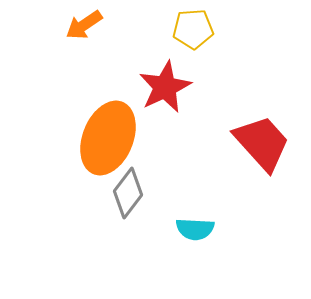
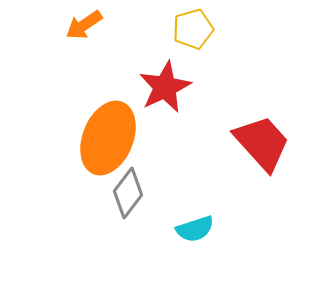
yellow pentagon: rotated 12 degrees counterclockwise
cyan semicircle: rotated 21 degrees counterclockwise
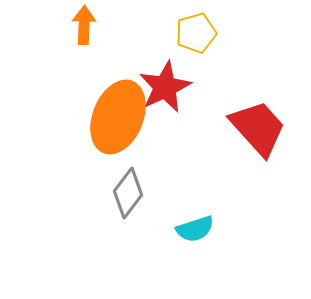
orange arrow: rotated 126 degrees clockwise
yellow pentagon: moved 3 px right, 4 px down
orange ellipse: moved 10 px right, 21 px up
red trapezoid: moved 4 px left, 15 px up
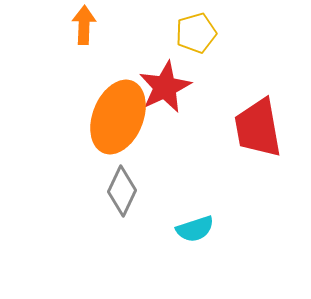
red trapezoid: rotated 148 degrees counterclockwise
gray diamond: moved 6 px left, 2 px up; rotated 12 degrees counterclockwise
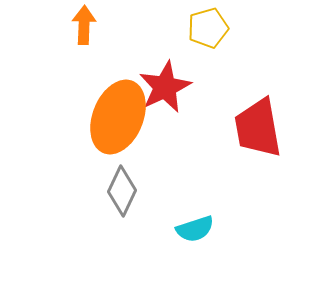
yellow pentagon: moved 12 px right, 5 px up
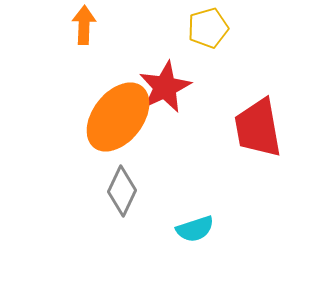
orange ellipse: rotated 16 degrees clockwise
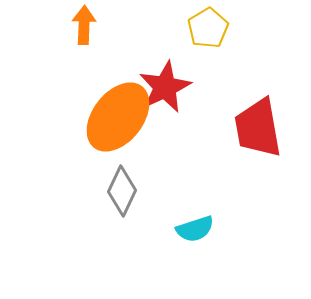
yellow pentagon: rotated 15 degrees counterclockwise
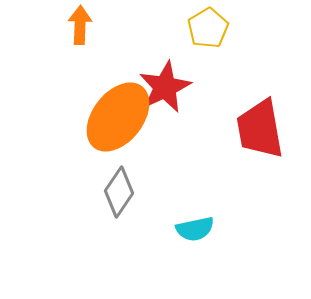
orange arrow: moved 4 px left
red trapezoid: moved 2 px right, 1 px down
gray diamond: moved 3 px left, 1 px down; rotated 9 degrees clockwise
cyan semicircle: rotated 6 degrees clockwise
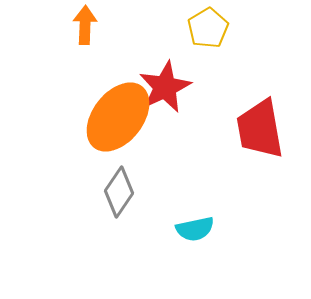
orange arrow: moved 5 px right
